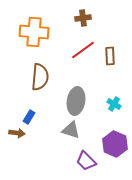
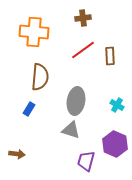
cyan cross: moved 3 px right, 1 px down
blue rectangle: moved 8 px up
brown arrow: moved 21 px down
purple trapezoid: rotated 60 degrees clockwise
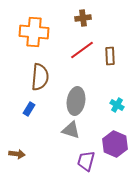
red line: moved 1 px left
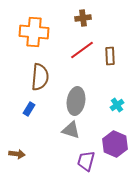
cyan cross: rotated 24 degrees clockwise
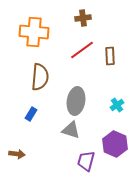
blue rectangle: moved 2 px right, 5 px down
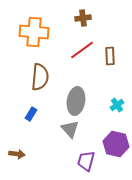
gray triangle: moved 1 px left, 1 px up; rotated 30 degrees clockwise
purple hexagon: moved 1 px right; rotated 10 degrees counterclockwise
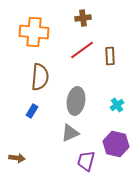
blue rectangle: moved 1 px right, 3 px up
gray triangle: moved 4 px down; rotated 48 degrees clockwise
brown arrow: moved 4 px down
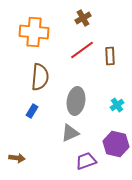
brown cross: rotated 21 degrees counterclockwise
purple trapezoid: rotated 55 degrees clockwise
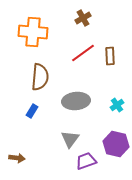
orange cross: moved 1 px left
red line: moved 1 px right, 3 px down
gray ellipse: rotated 76 degrees clockwise
gray triangle: moved 6 px down; rotated 30 degrees counterclockwise
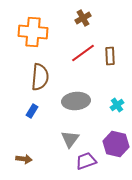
brown arrow: moved 7 px right, 1 px down
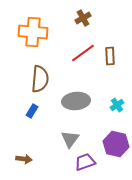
brown semicircle: moved 2 px down
purple trapezoid: moved 1 px left, 1 px down
